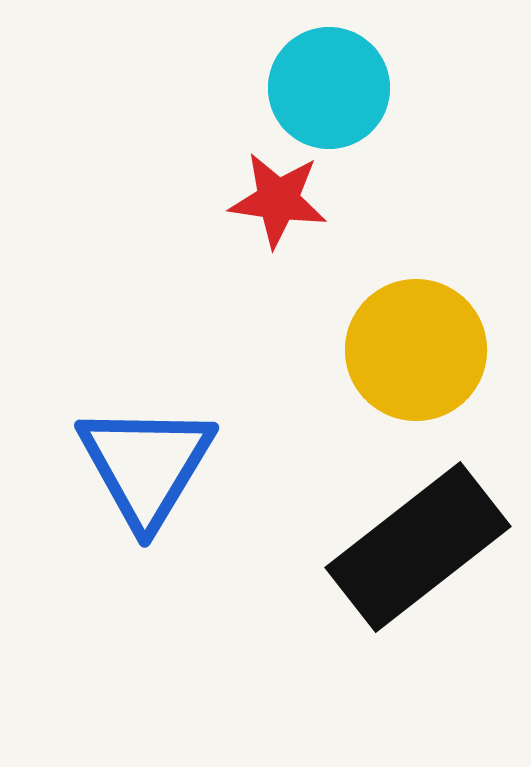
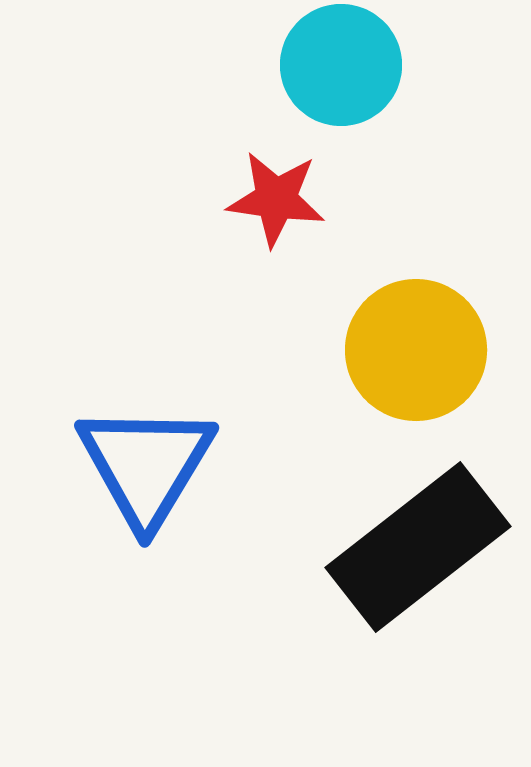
cyan circle: moved 12 px right, 23 px up
red star: moved 2 px left, 1 px up
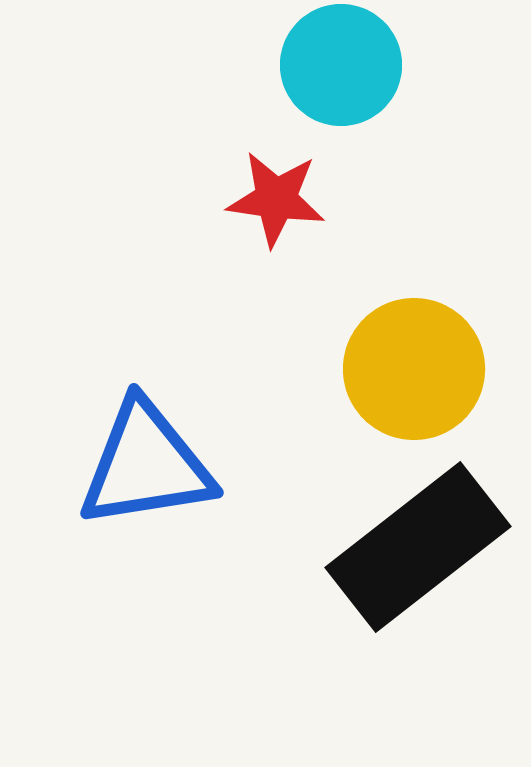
yellow circle: moved 2 px left, 19 px down
blue triangle: rotated 50 degrees clockwise
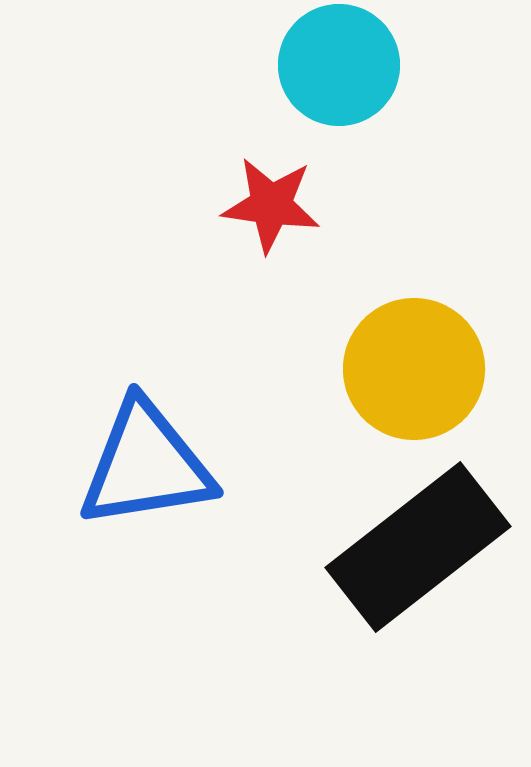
cyan circle: moved 2 px left
red star: moved 5 px left, 6 px down
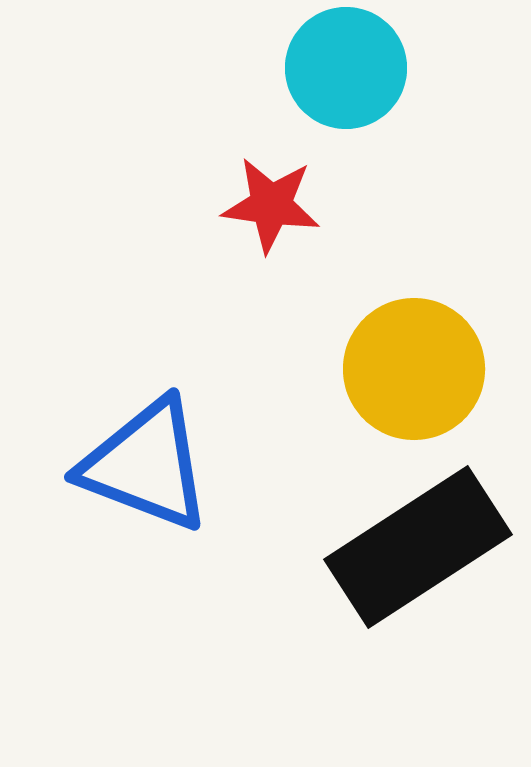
cyan circle: moved 7 px right, 3 px down
blue triangle: rotated 30 degrees clockwise
black rectangle: rotated 5 degrees clockwise
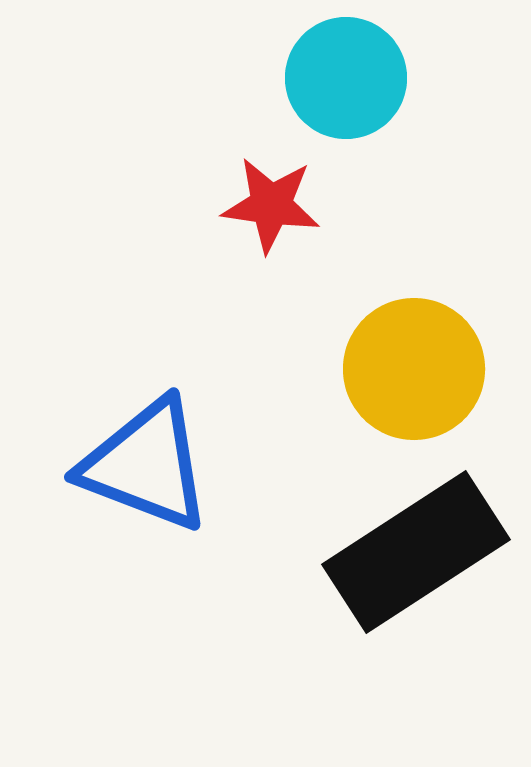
cyan circle: moved 10 px down
black rectangle: moved 2 px left, 5 px down
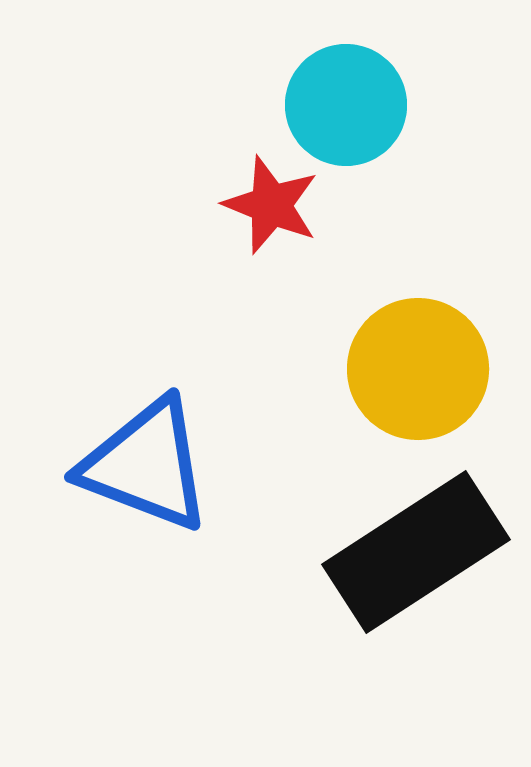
cyan circle: moved 27 px down
red star: rotated 14 degrees clockwise
yellow circle: moved 4 px right
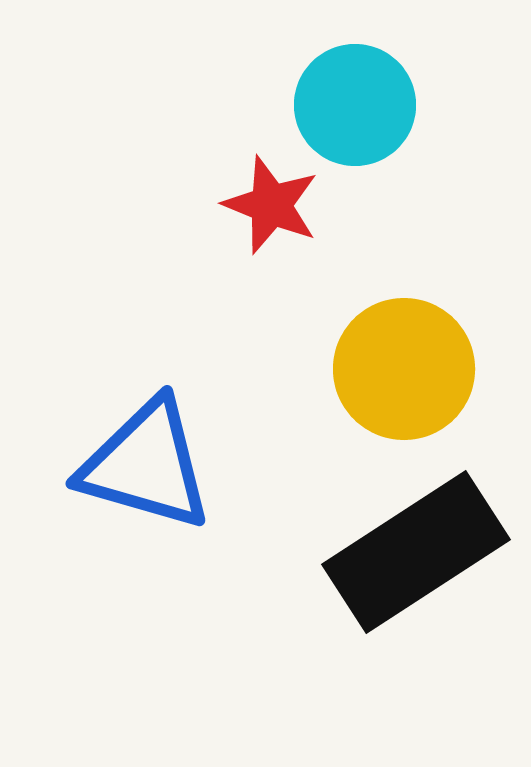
cyan circle: moved 9 px right
yellow circle: moved 14 px left
blue triangle: rotated 5 degrees counterclockwise
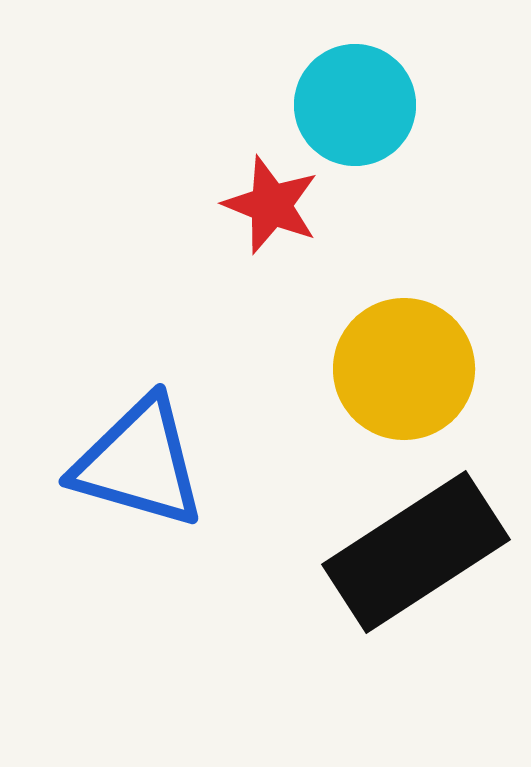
blue triangle: moved 7 px left, 2 px up
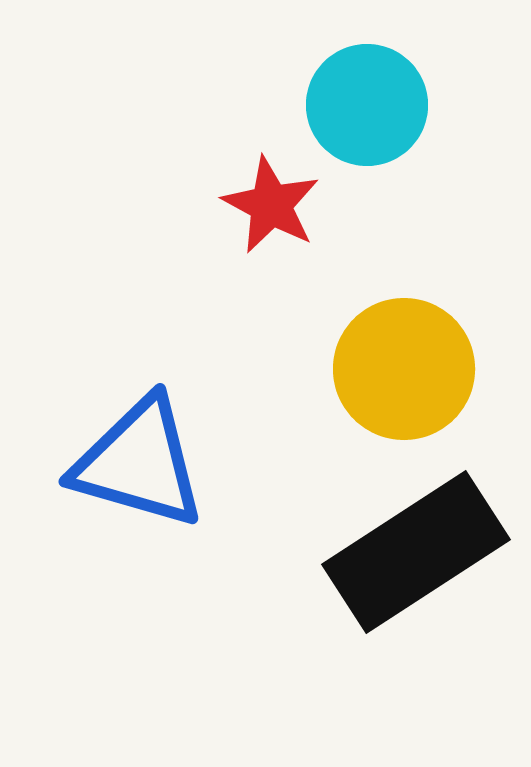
cyan circle: moved 12 px right
red star: rotated 6 degrees clockwise
